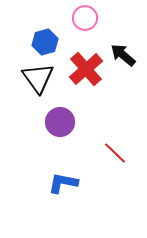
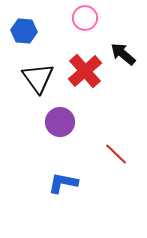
blue hexagon: moved 21 px left, 11 px up; rotated 20 degrees clockwise
black arrow: moved 1 px up
red cross: moved 1 px left, 2 px down
red line: moved 1 px right, 1 px down
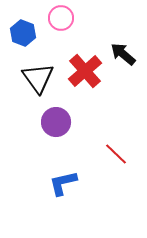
pink circle: moved 24 px left
blue hexagon: moved 1 px left, 2 px down; rotated 15 degrees clockwise
purple circle: moved 4 px left
blue L-shape: rotated 24 degrees counterclockwise
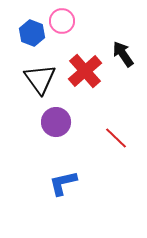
pink circle: moved 1 px right, 3 px down
blue hexagon: moved 9 px right
black arrow: rotated 16 degrees clockwise
black triangle: moved 2 px right, 1 px down
red line: moved 16 px up
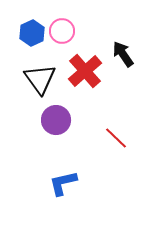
pink circle: moved 10 px down
blue hexagon: rotated 15 degrees clockwise
purple circle: moved 2 px up
